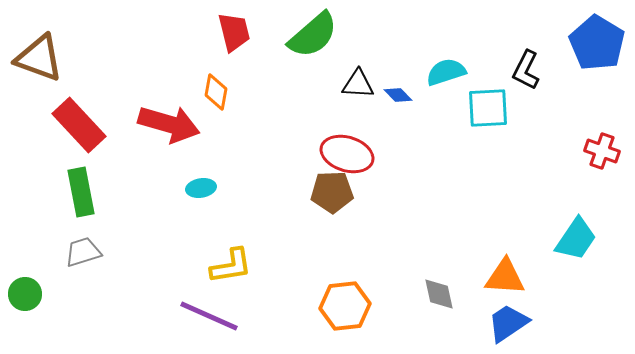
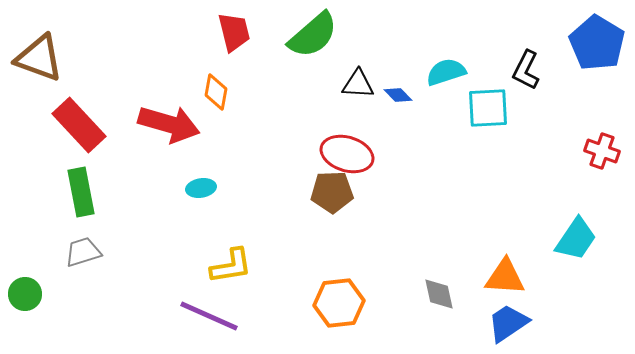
orange hexagon: moved 6 px left, 3 px up
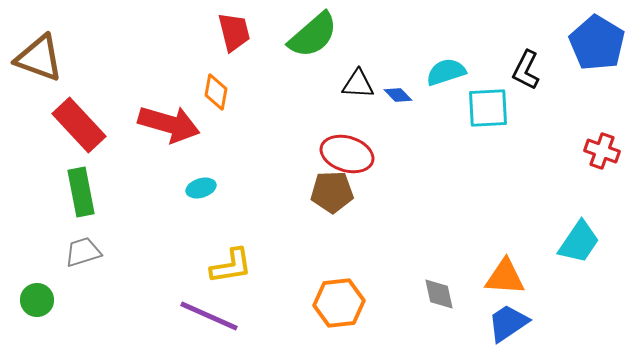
cyan ellipse: rotated 8 degrees counterclockwise
cyan trapezoid: moved 3 px right, 3 px down
green circle: moved 12 px right, 6 px down
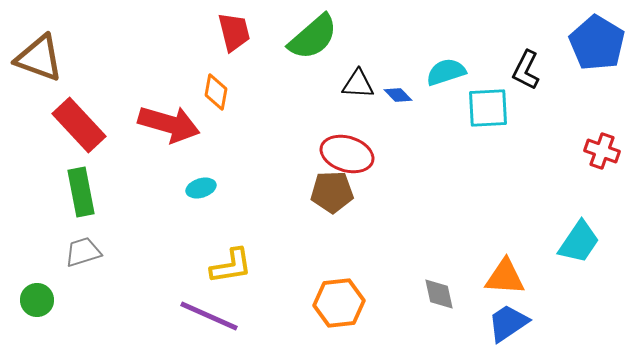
green semicircle: moved 2 px down
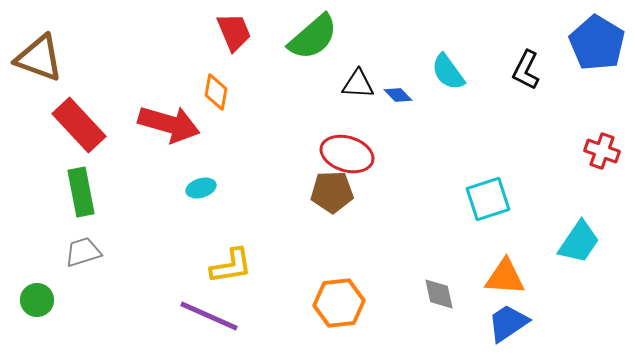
red trapezoid: rotated 9 degrees counterclockwise
cyan semicircle: moved 2 px right; rotated 108 degrees counterclockwise
cyan square: moved 91 px down; rotated 15 degrees counterclockwise
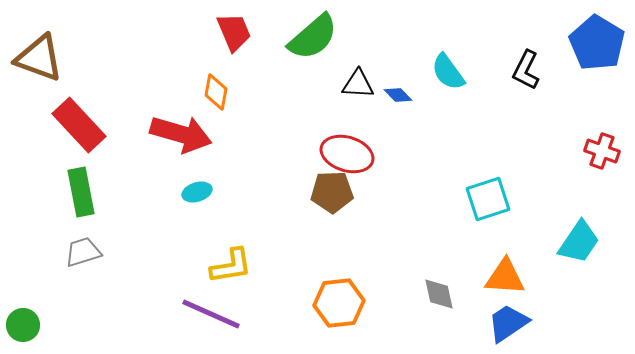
red arrow: moved 12 px right, 10 px down
cyan ellipse: moved 4 px left, 4 px down
green circle: moved 14 px left, 25 px down
purple line: moved 2 px right, 2 px up
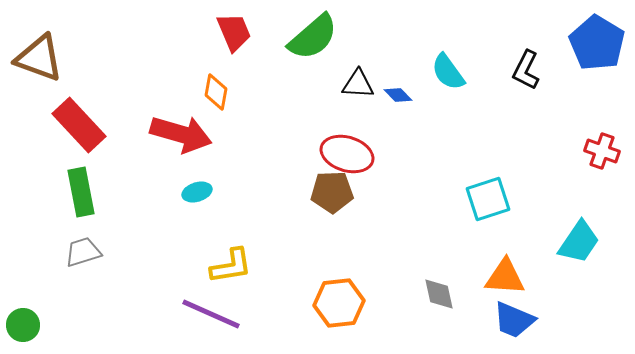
blue trapezoid: moved 6 px right, 3 px up; rotated 123 degrees counterclockwise
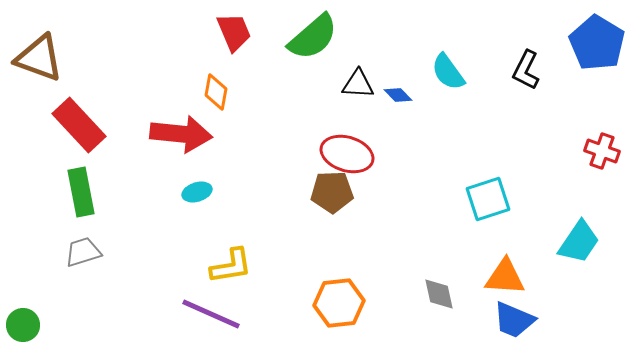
red arrow: rotated 10 degrees counterclockwise
